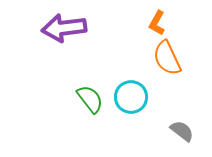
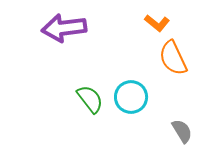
orange L-shape: rotated 80 degrees counterclockwise
orange semicircle: moved 6 px right
gray semicircle: rotated 20 degrees clockwise
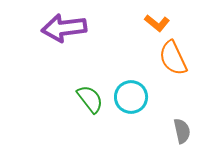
gray semicircle: rotated 20 degrees clockwise
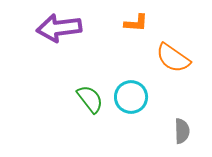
orange L-shape: moved 21 px left; rotated 35 degrees counterclockwise
purple arrow: moved 5 px left
orange semicircle: rotated 30 degrees counterclockwise
gray semicircle: rotated 10 degrees clockwise
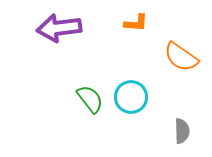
orange semicircle: moved 8 px right, 1 px up
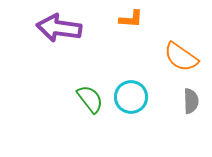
orange L-shape: moved 5 px left, 4 px up
purple arrow: rotated 15 degrees clockwise
gray semicircle: moved 9 px right, 30 px up
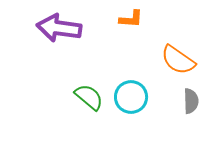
orange semicircle: moved 3 px left, 3 px down
green semicircle: moved 1 px left, 2 px up; rotated 12 degrees counterclockwise
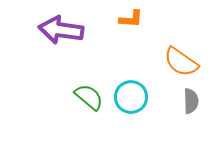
purple arrow: moved 2 px right, 2 px down
orange semicircle: moved 3 px right, 2 px down
